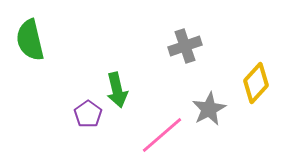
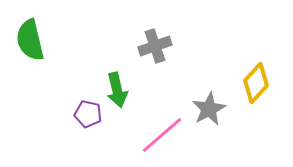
gray cross: moved 30 px left
purple pentagon: rotated 24 degrees counterclockwise
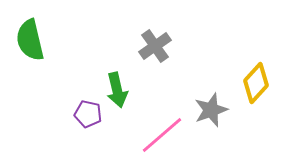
gray cross: rotated 16 degrees counterclockwise
gray star: moved 2 px right, 1 px down; rotated 8 degrees clockwise
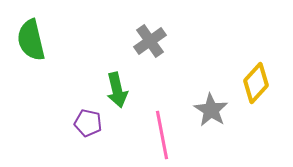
green semicircle: moved 1 px right
gray cross: moved 5 px left, 5 px up
gray star: rotated 20 degrees counterclockwise
purple pentagon: moved 9 px down
pink line: rotated 60 degrees counterclockwise
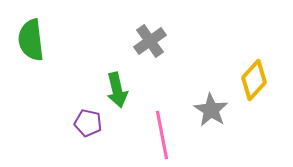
green semicircle: rotated 6 degrees clockwise
yellow diamond: moved 2 px left, 3 px up
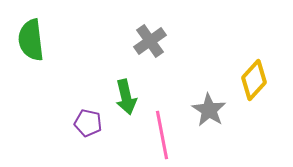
green arrow: moved 9 px right, 7 px down
gray star: moved 2 px left
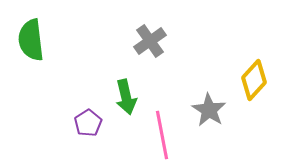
purple pentagon: rotated 28 degrees clockwise
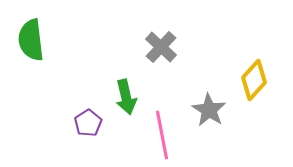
gray cross: moved 11 px right, 6 px down; rotated 12 degrees counterclockwise
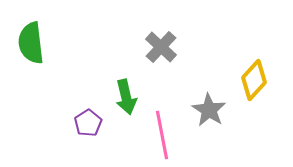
green semicircle: moved 3 px down
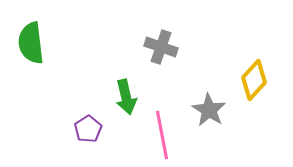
gray cross: rotated 24 degrees counterclockwise
purple pentagon: moved 6 px down
